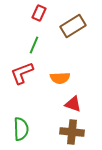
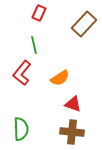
brown rectangle: moved 11 px right, 2 px up; rotated 15 degrees counterclockwise
green line: rotated 36 degrees counterclockwise
red L-shape: rotated 30 degrees counterclockwise
orange semicircle: rotated 30 degrees counterclockwise
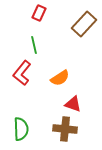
brown cross: moved 7 px left, 3 px up
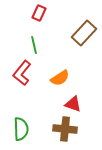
brown rectangle: moved 9 px down
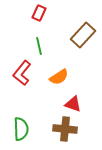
brown rectangle: moved 1 px left, 2 px down
green line: moved 5 px right, 1 px down
orange semicircle: moved 1 px left, 1 px up
